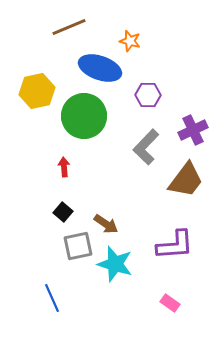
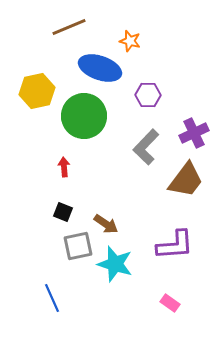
purple cross: moved 1 px right, 3 px down
black square: rotated 18 degrees counterclockwise
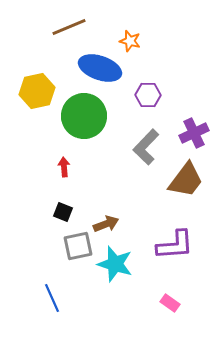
brown arrow: rotated 55 degrees counterclockwise
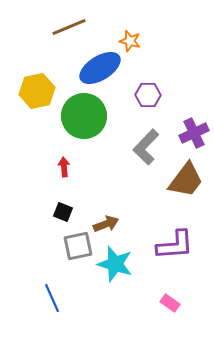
blue ellipse: rotated 51 degrees counterclockwise
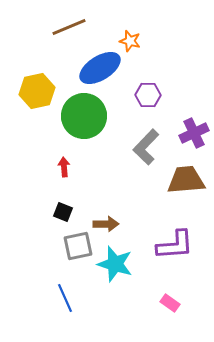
brown trapezoid: rotated 132 degrees counterclockwise
brown arrow: rotated 20 degrees clockwise
blue line: moved 13 px right
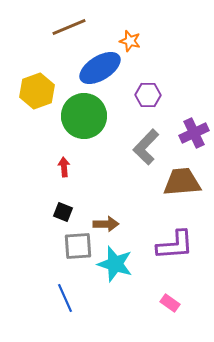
yellow hexagon: rotated 8 degrees counterclockwise
brown trapezoid: moved 4 px left, 2 px down
gray square: rotated 8 degrees clockwise
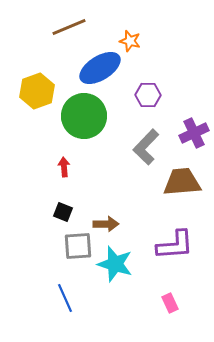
pink rectangle: rotated 30 degrees clockwise
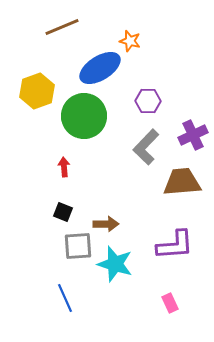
brown line: moved 7 px left
purple hexagon: moved 6 px down
purple cross: moved 1 px left, 2 px down
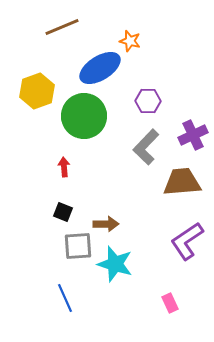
purple L-shape: moved 12 px right, 4 px up; rotated 150 degrees clockwise
